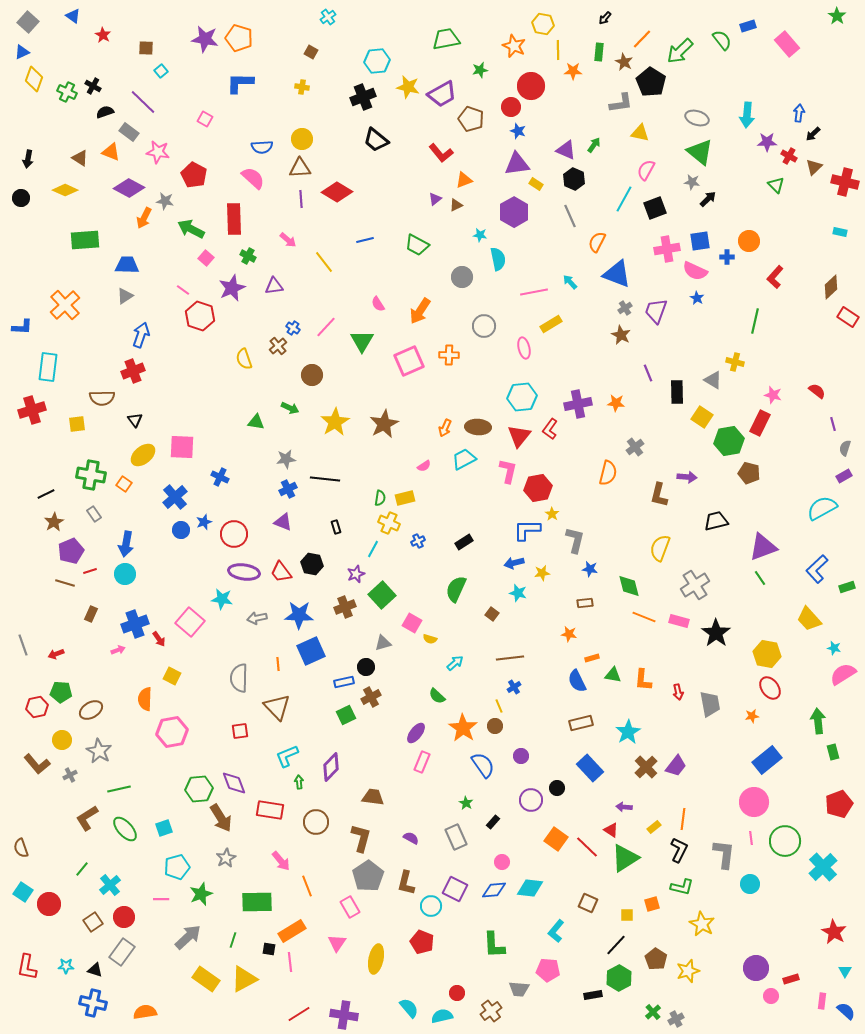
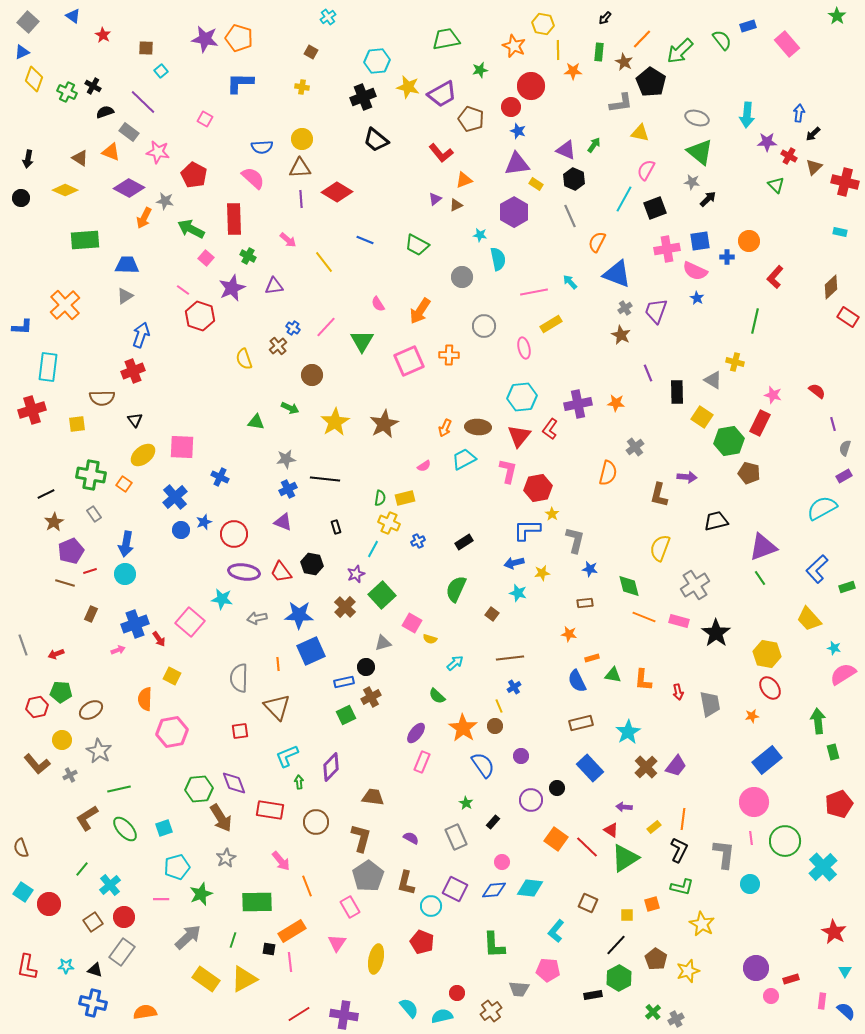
blue line at (365, 240): rotated 36 degrees clockwise
brown cross at (345, 607): rotated 25 degrees counterclockwise
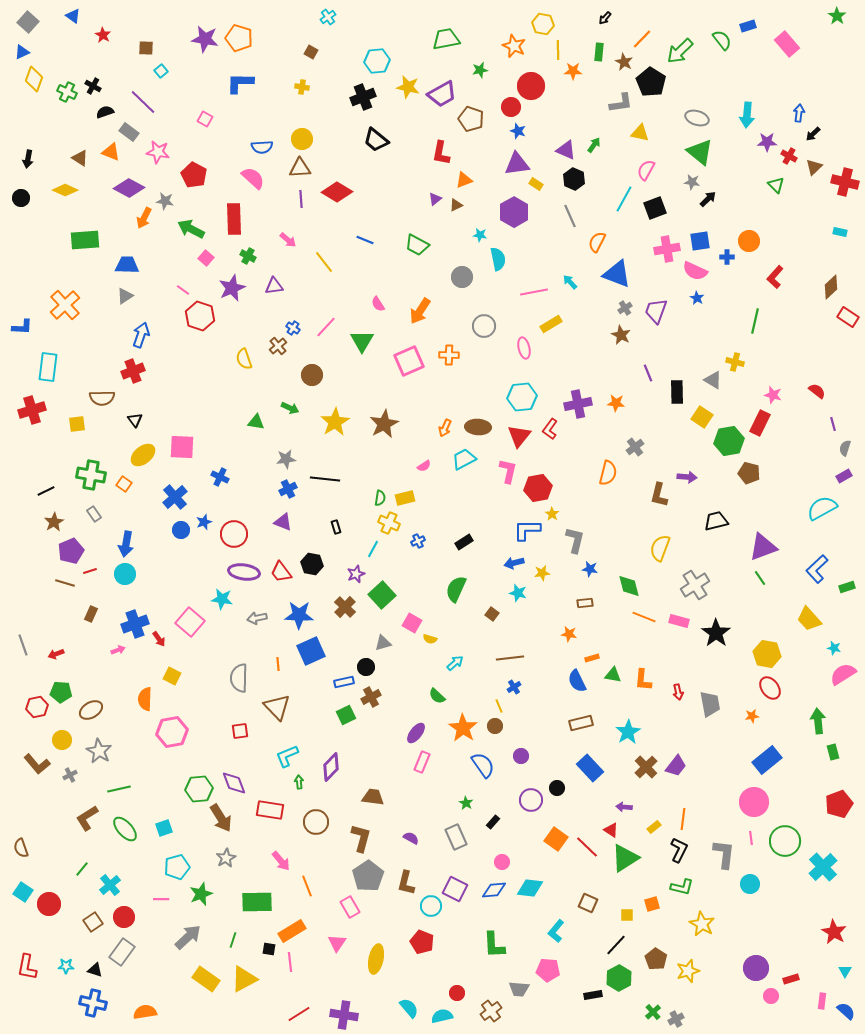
red L-shape at (441, 153): rotated 50 degrees clockwise
black line at (46, 494): moved 3 px up
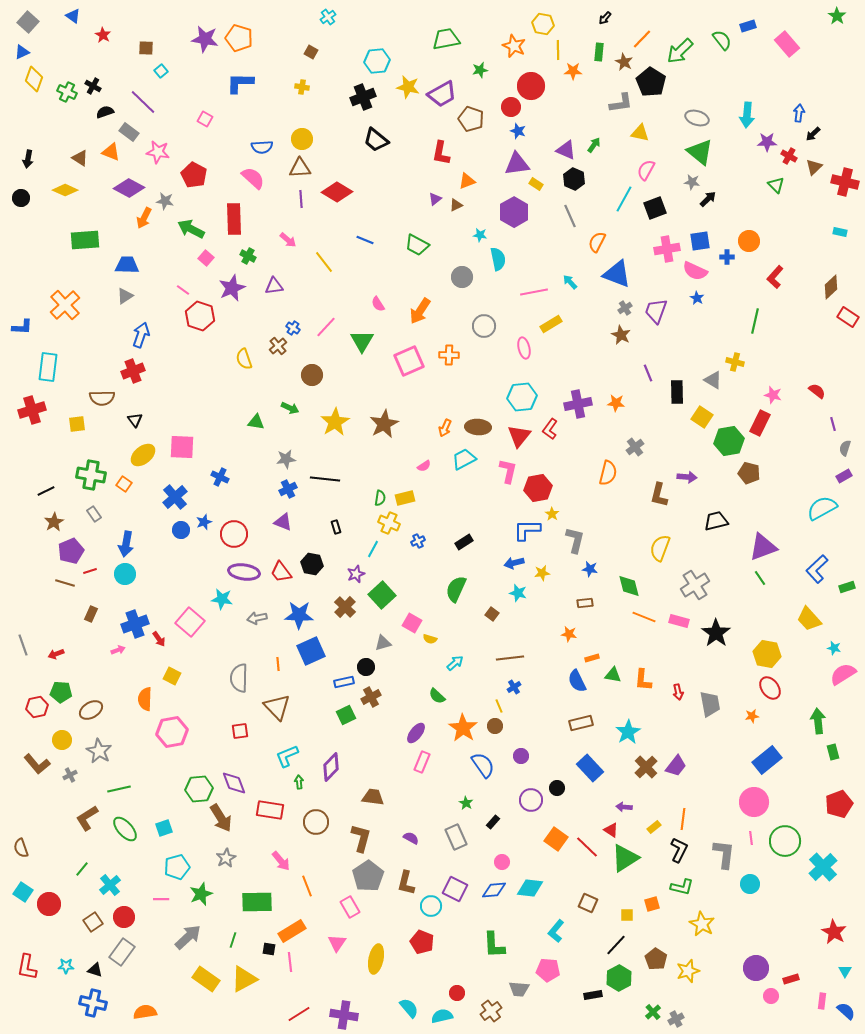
orange triangle at (464, 180): moved 3 px right, 1 px down
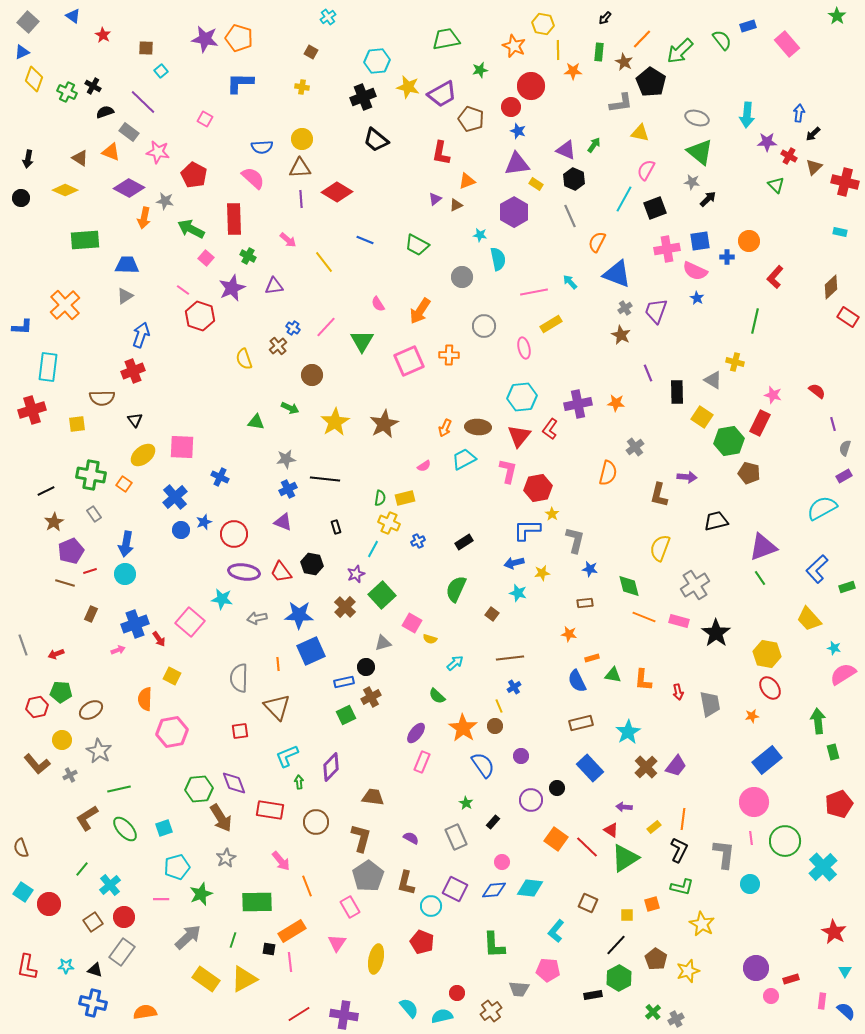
orange arrow at (144, 218): rotated 15 degrees counterclockwise
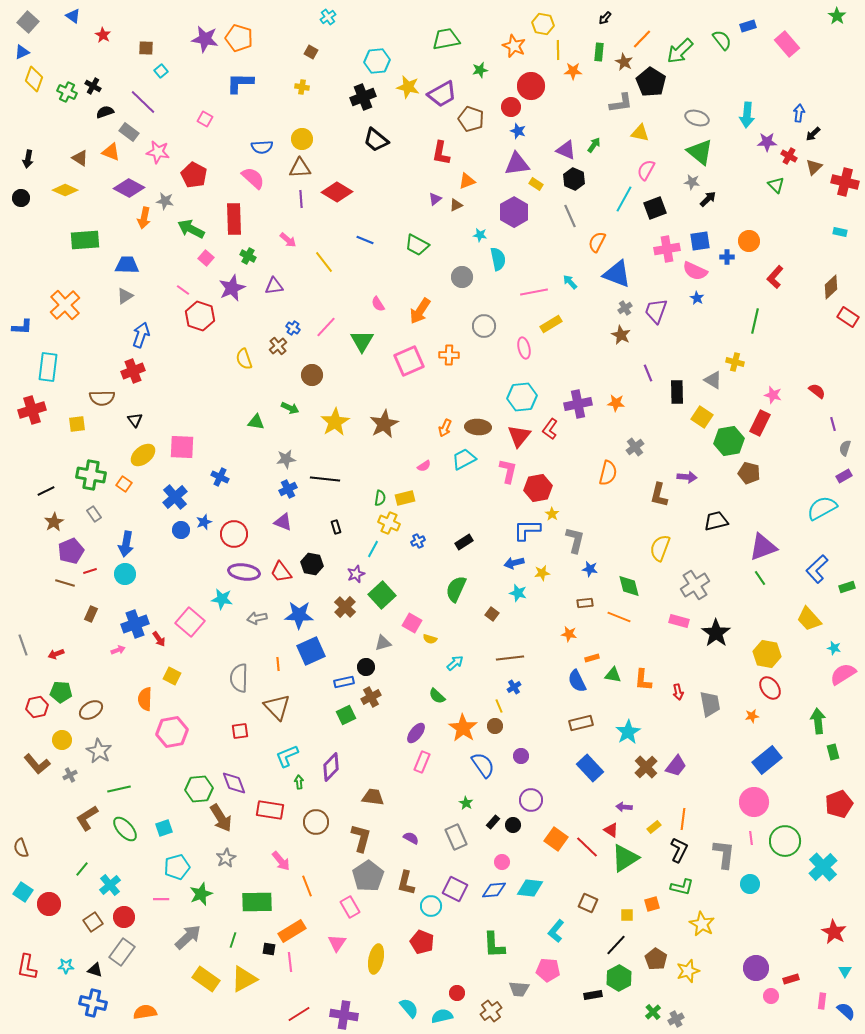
orange line at (644, 617): moved 25 px left
black circle at (557, 788): moved 44 px left, 37 px down
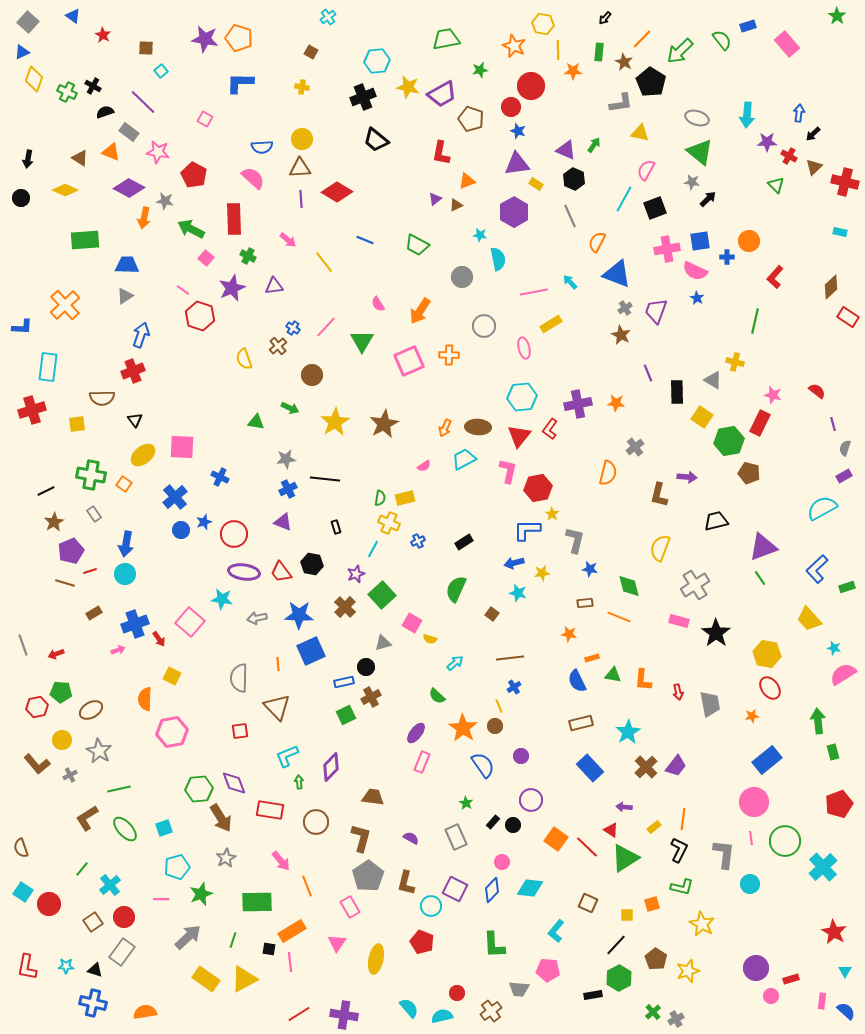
brown rectangle at (91, 614): moved 3 px right, 1 px up; rotated 35 degrees clockwise
blue diamond at (494, 890): moved 2 px left; rotated 40 degrees counterclockwise
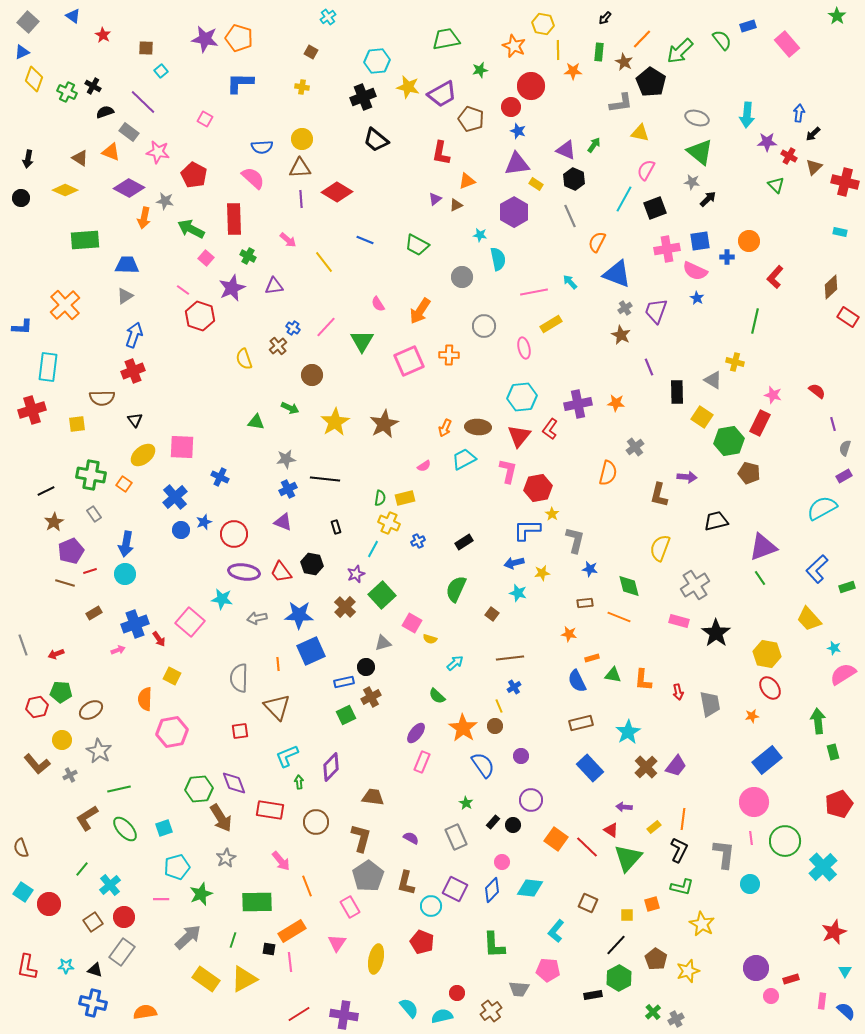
blue arrow at (141, 335): moved 7 px left
purple line at (648, 373): moved 1 px right, 6 px up
green triangle at (625, 858): moved 3 px right; rotated 16 degrees counterclockwise
red star at (834, 932): rotated 20 degrees clockwise
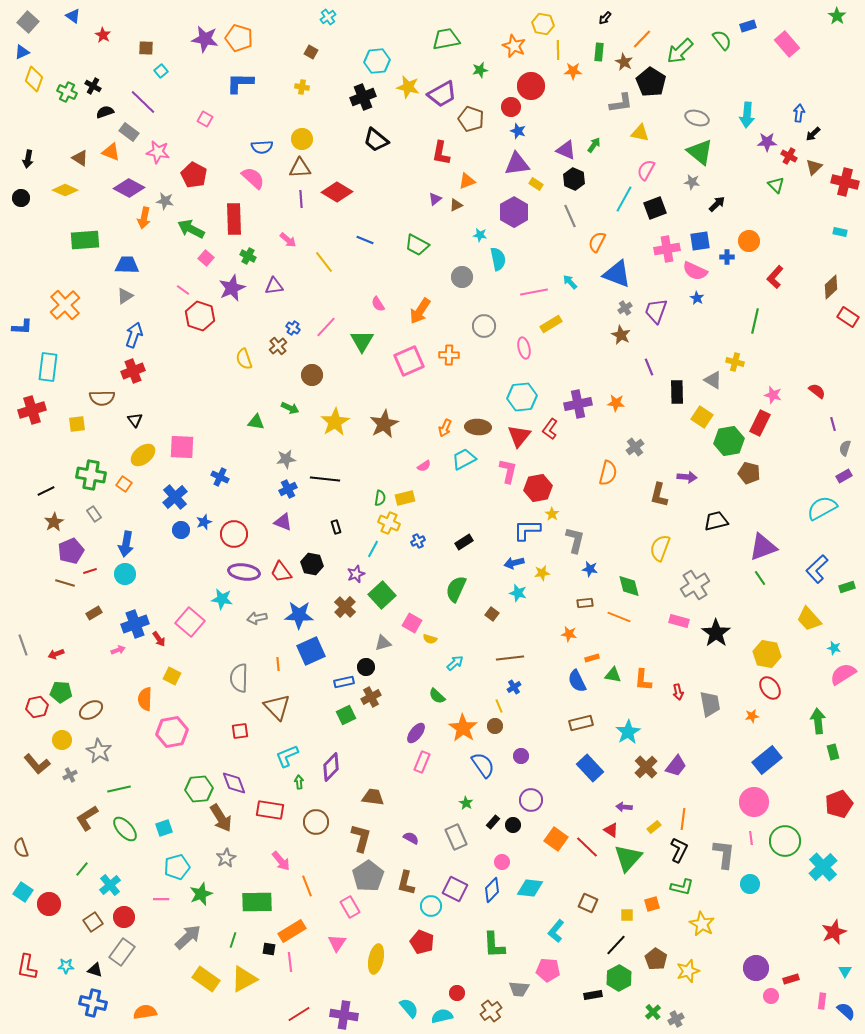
black arrow at (708, 199): moved 9 px right, 5 px down
